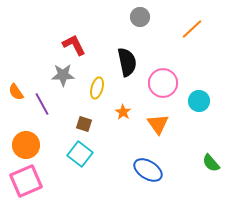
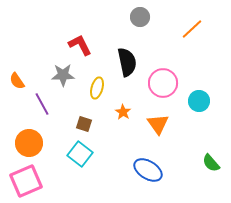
red L-shape: moved 6 px right
orange semicircle: moved 1 px right, 11 px up
orange circle: moved 3 px right, 2 px up
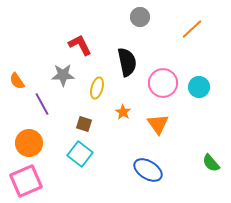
cyan circle: moved 14 px up
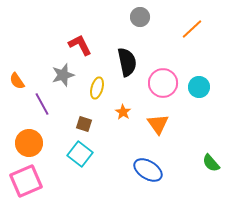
gray star: rotated 15 degrees counterclockwise
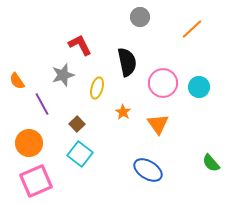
brown square: moved 7 px left; rotated 28 degrees clockwise
pink square: moved 10 px right
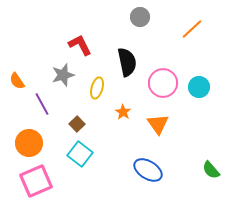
green semicircle: moved 7 px down
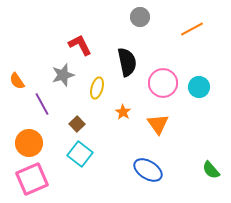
orange line: rotated 15 degrees clockwise
pink square: moved 4 px left, 2 px up
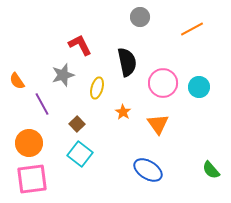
pink square: rotated 16 degrees clockwise
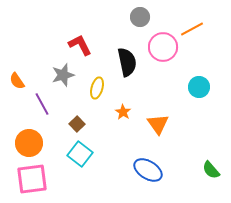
pink circle: moved 36 px up
